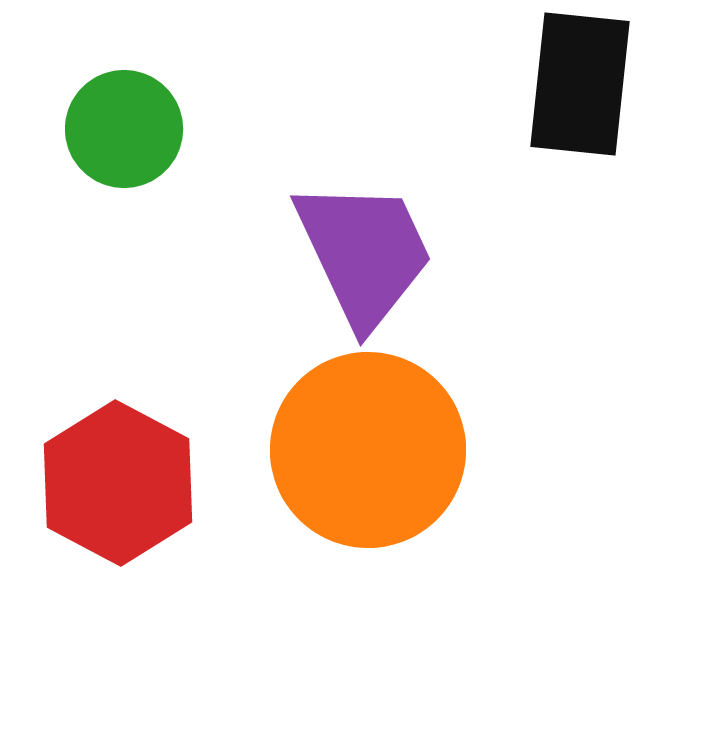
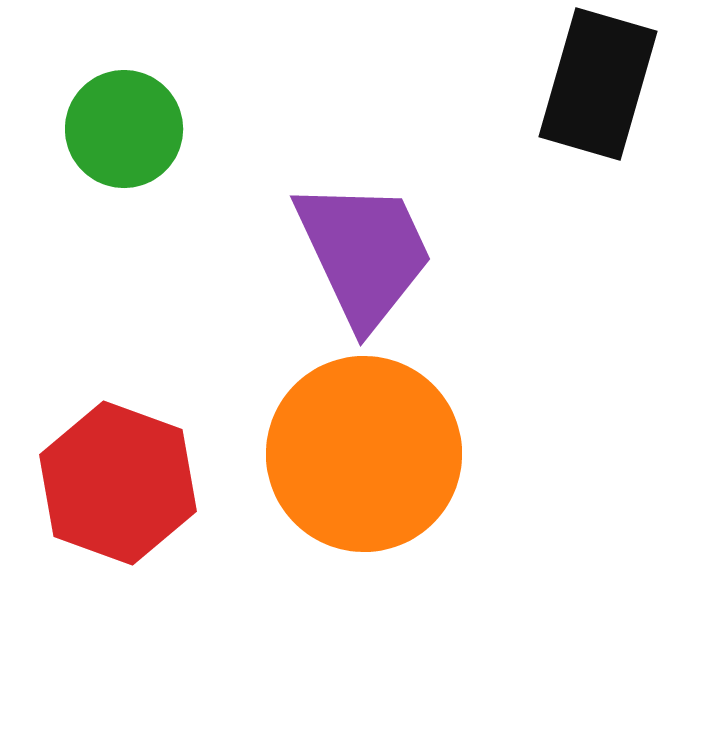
black rectangle: moved 18 px right; rotated 10 degrees clockwise
orange circle: moved 4 px left, 4 px down
red hexagon: rotated 8 degrees counterclockwise
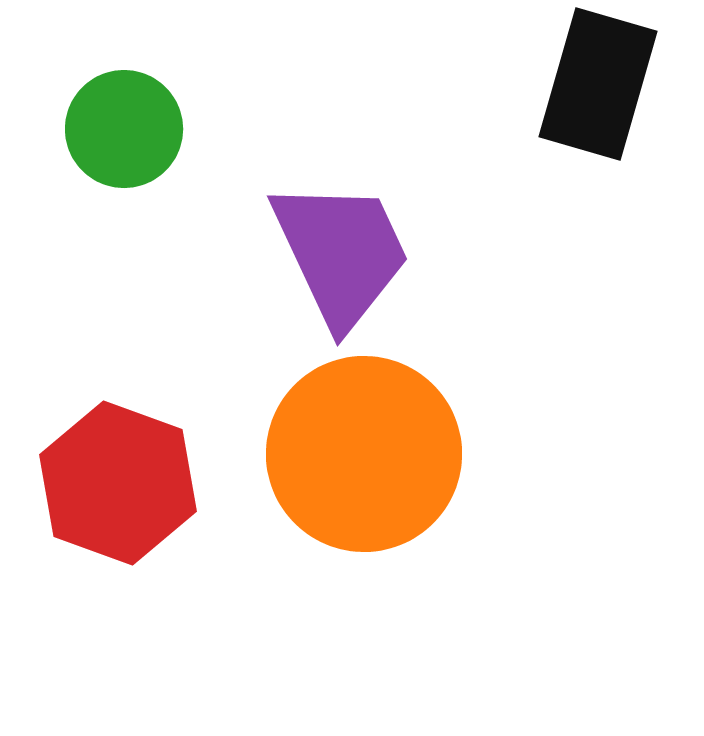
purple trapezoid: moved 23 px left
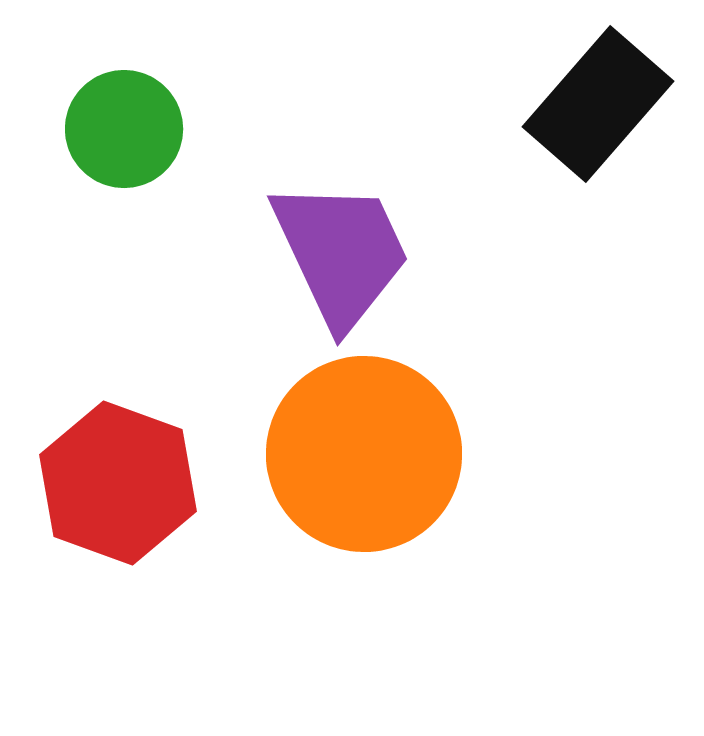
black rectangle: moved 20 px down; rotated 25 degrees clockwise
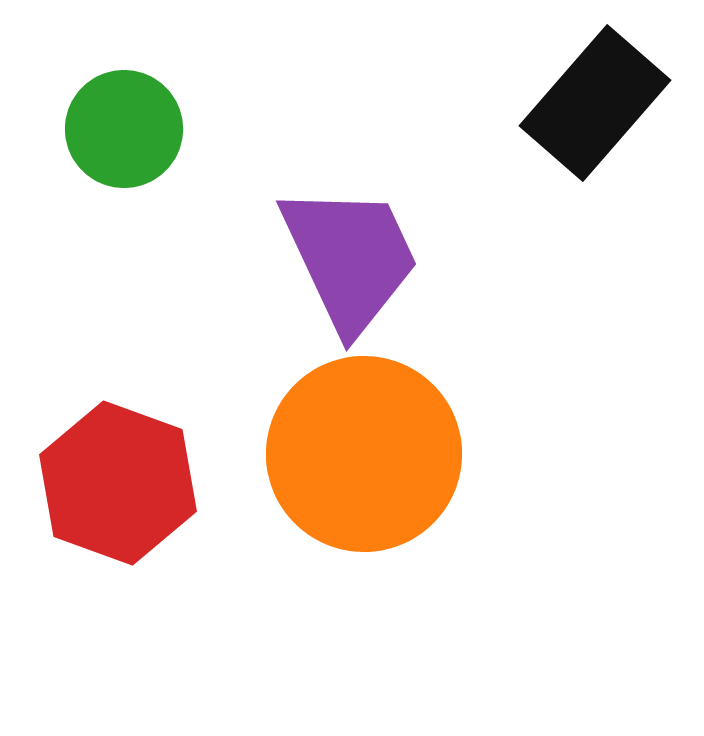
black rectangle: moved 3 px left, 1 px up
purple trapezoid: moved 9 px right, 5 px down
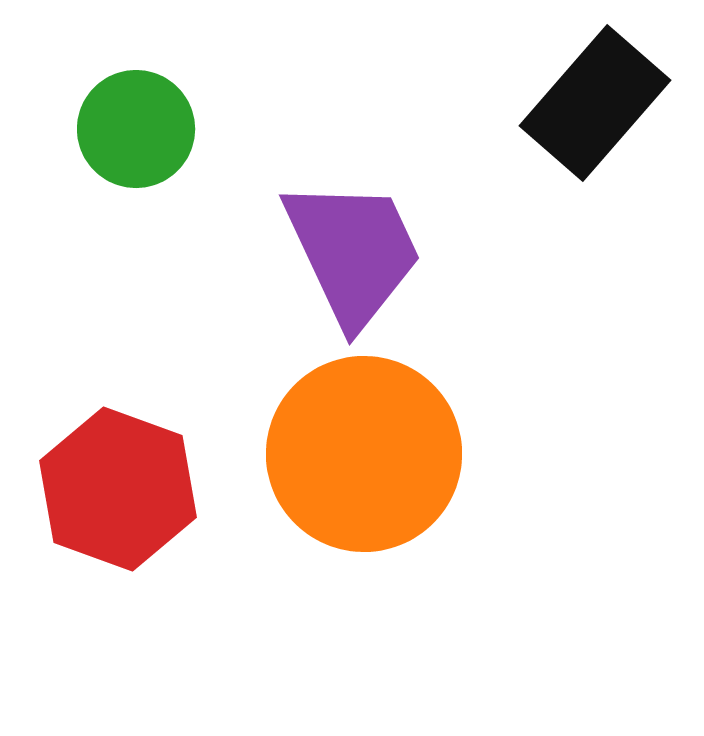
green circle: moved 12 px right
purple trapezoid: moved 3 px right, 6 px up
red hexagon: moved 6 px down
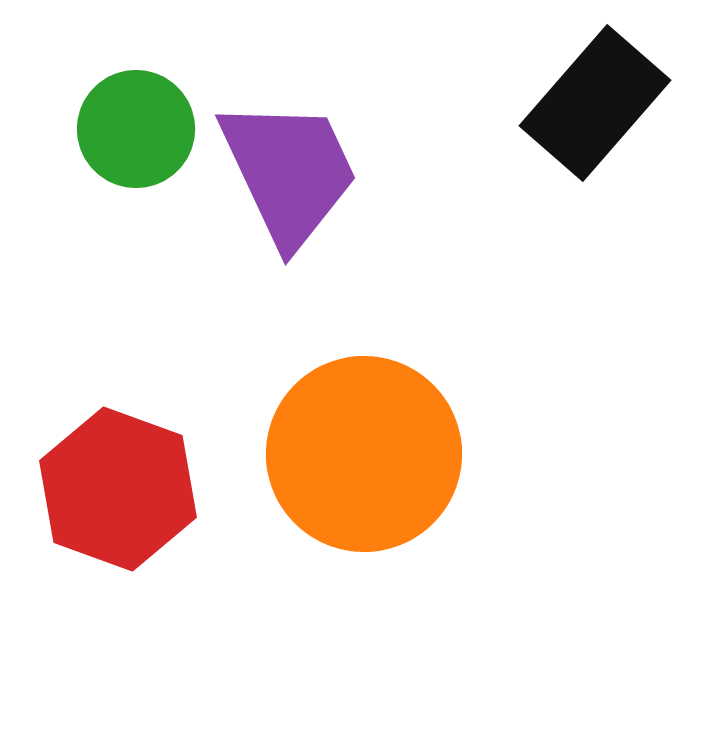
purple trapezoid: moved 64 px left, 80 px up
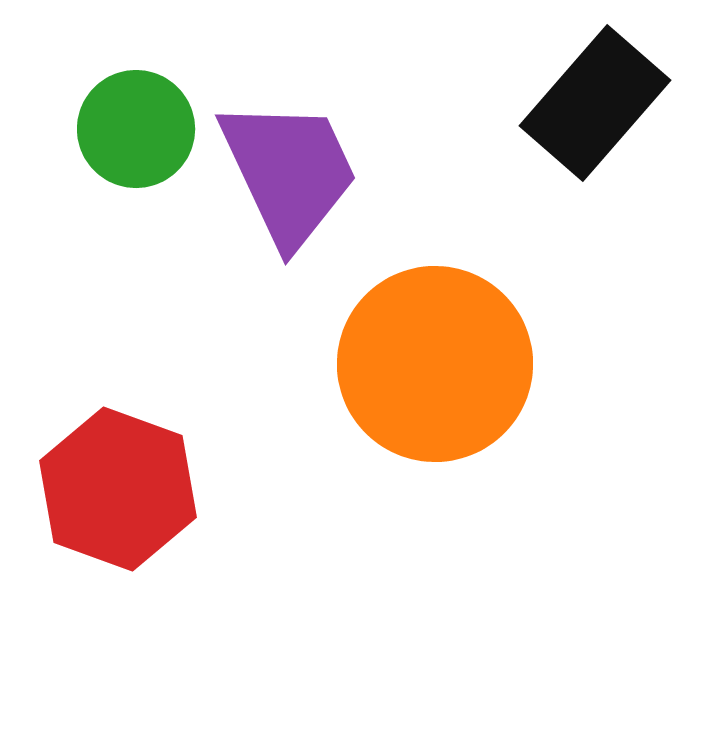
orange circle: moved 71 px right, 90 px up
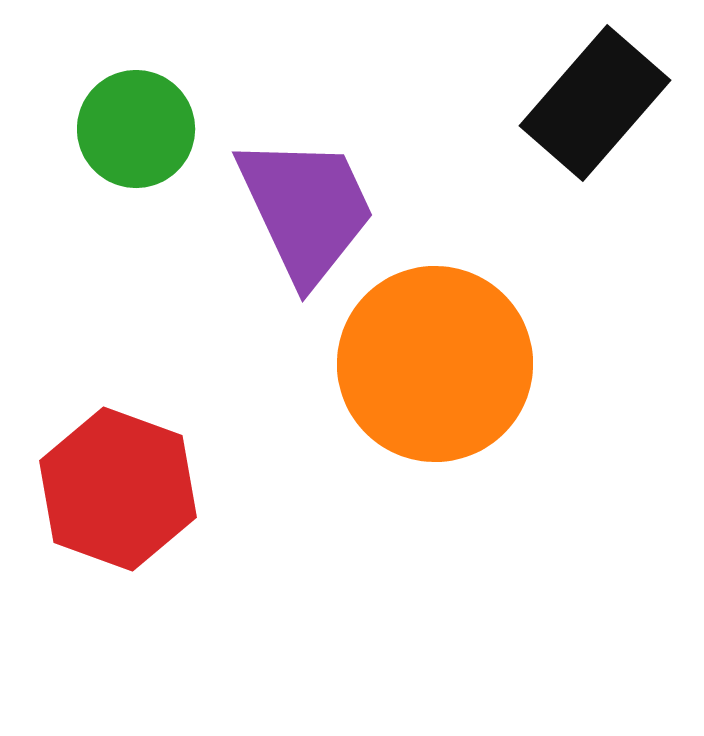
purple trapezoid: moved 17 px right, 37 px down
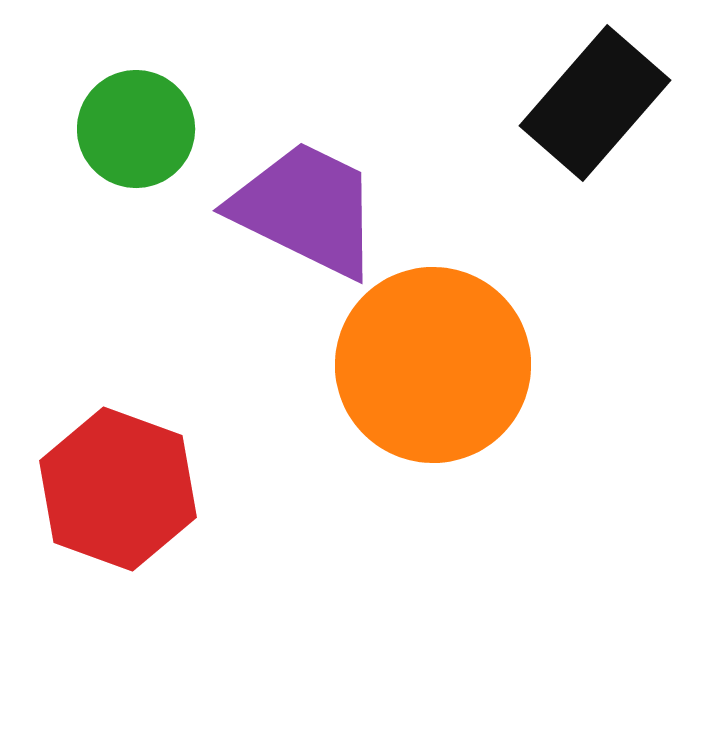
purple trapezoid: rotated 39 degrees counterclockwise
orange circle: moved 2 px left, 1 px down
